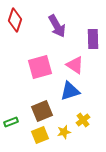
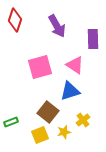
brown square: moved 6 px right, 1 px down; rotated 30 degrees counterclockwise
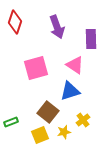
red diamond: moved 2 px down
purple arrow: moved 1 px down; rotated 10 degrees clockwise
purple rectangle: moved 2 px left
pink square: moved 4 px left, 1 px down
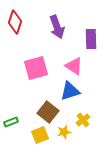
pink triangle: moved 1 px left, 1 px down
